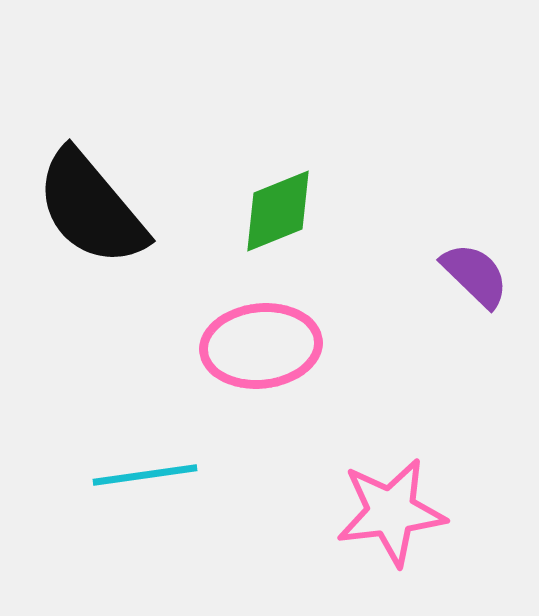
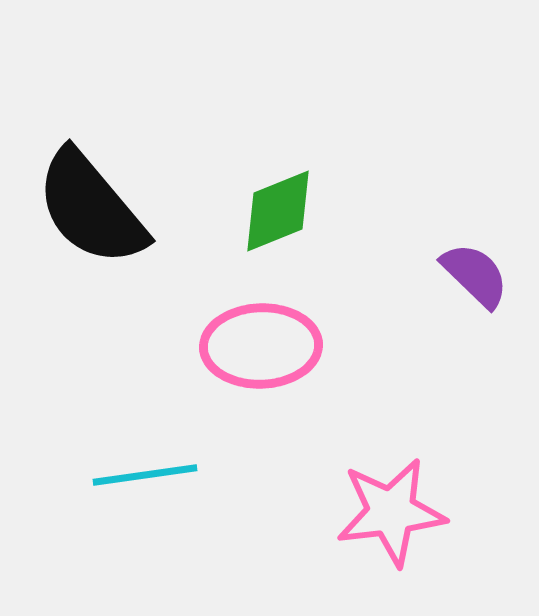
pink ellipse: rotated 4 degrees clockwise
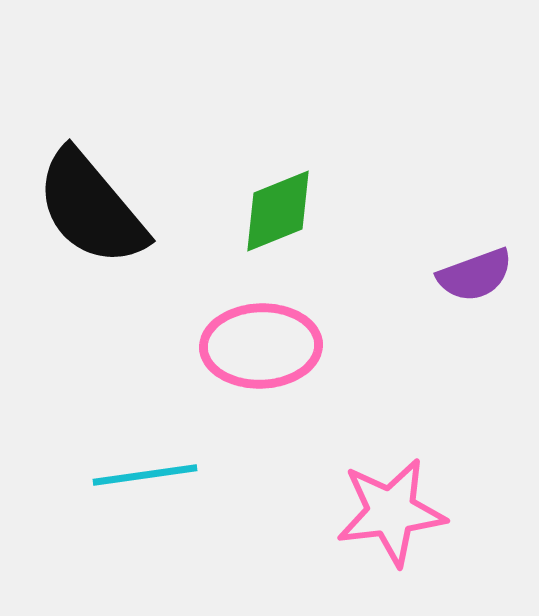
purple semicircle: rotated 116 degrees clockwise
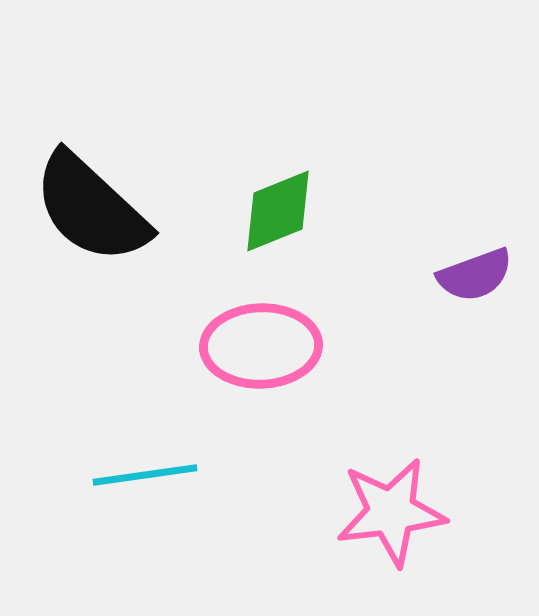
black semicircle: rotated 7 degrees counterclockwise
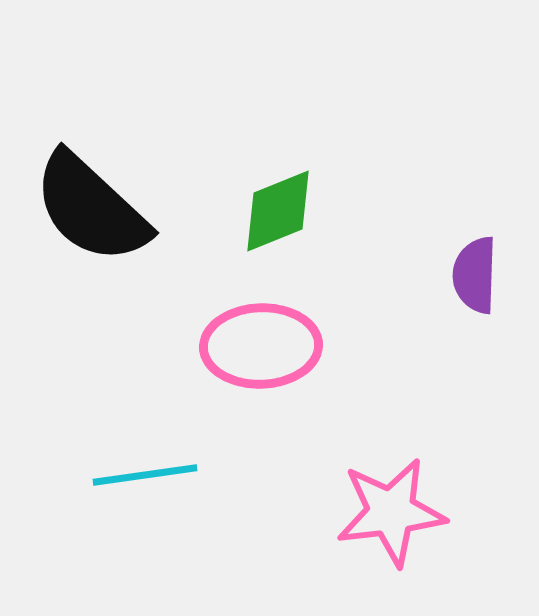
purple semicircle: rotated 112 degrees clockwise
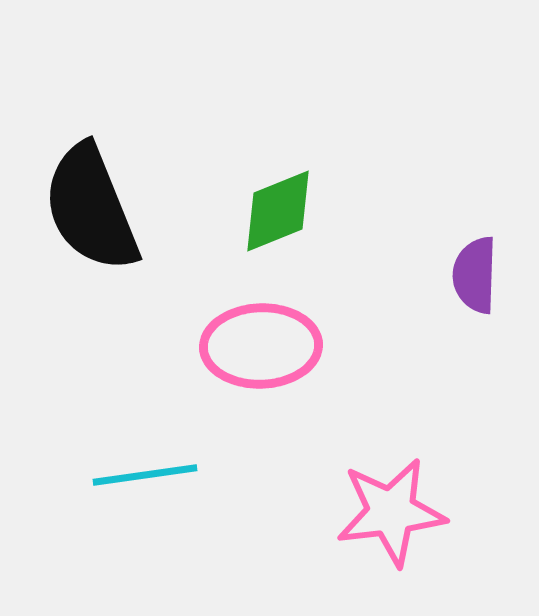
black semicircle: rotated 25 degrees clockwise
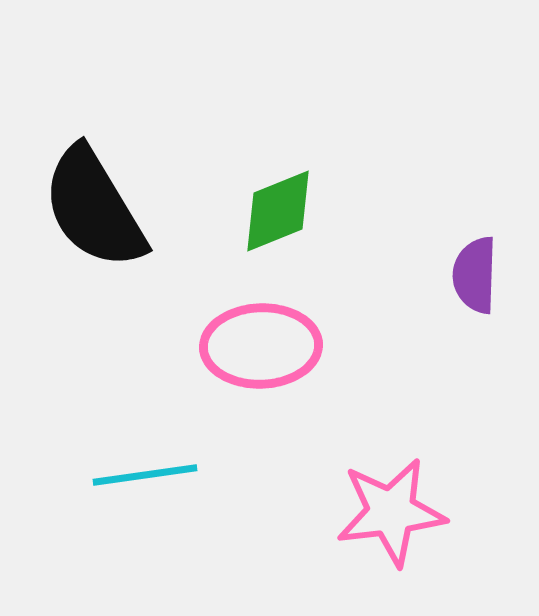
black semicircle: moved 3 px right; rotated 9 degrees counterclockwise
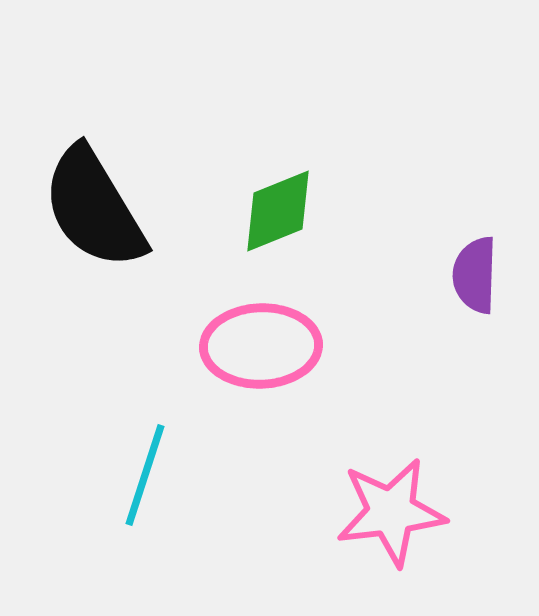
cyan line: rotated 64 degrees counterclockwise
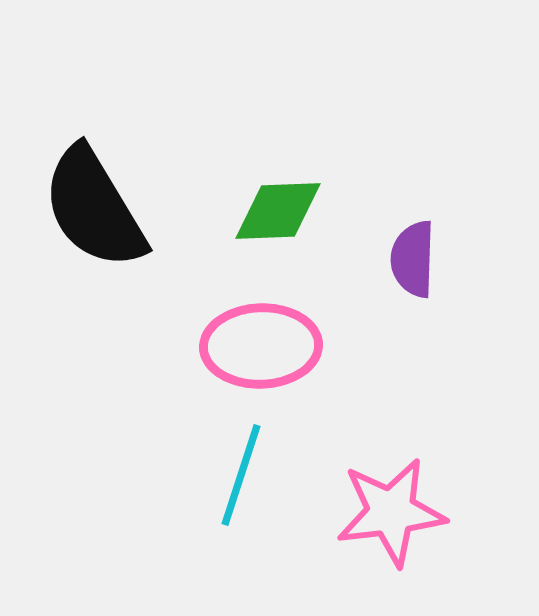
green diamond: rotated 20 degrees clockwise
purple semicircle: moved 62 px left, 16 px up
cyan line: moved 96 px right
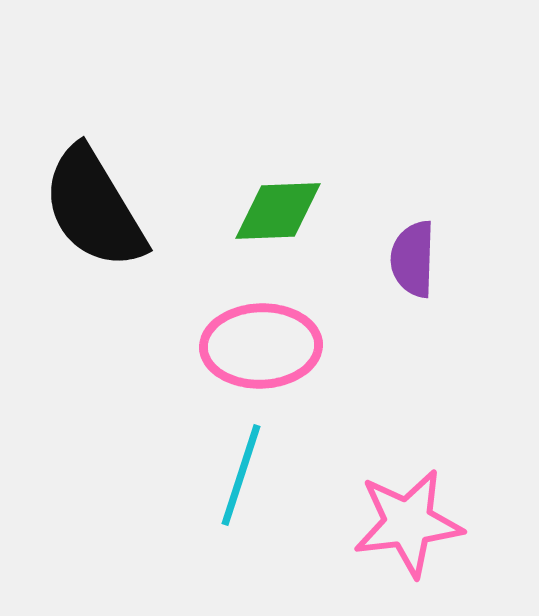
pink star: moved 17 px right, 11 px down
